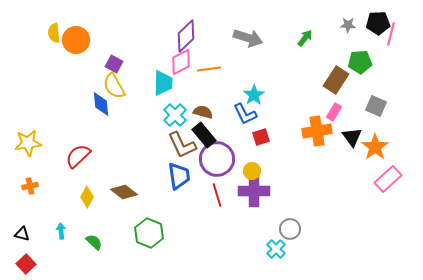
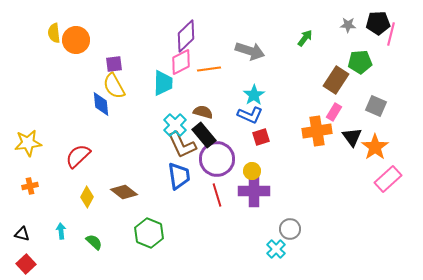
gray arrow at (248, 38): moved 2 px right, 13 px down
purple square at (114, 64): rotated 36 degrees counterclockwise
blue L-shape at (245, 114): moved 5 px right, 1 px down; rotated 40 degrees counterclockwise
cyan cross at (175, 115): moved 10 px down
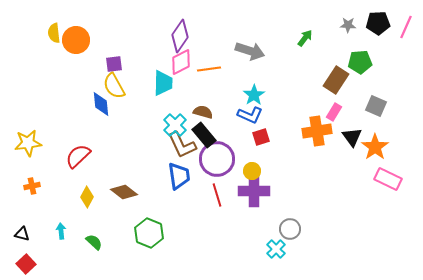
pink line at (391, 34): moved 15 px right, 7 px up; rotated 10 degrees clockwise
purple diamond at (186, 36): moved 6 px left; rotated 12 degrees counterclockwise
pink rectangle at (388, 179): rotated 68 degrees clockwise
orange cross at (30, 186): moved 2 px right
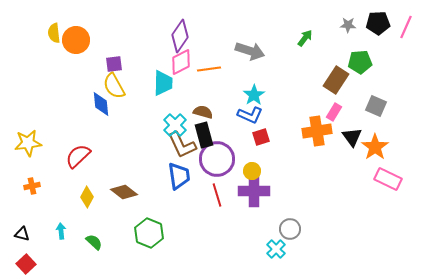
black rectangle at (204, 135): rotated 25 degrees clockwise
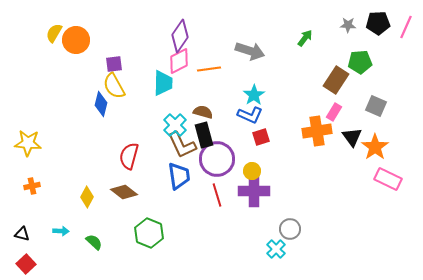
yellow semicircle at (54, 33): rotated 36 degrees clockwise
pink diamond at (181, 62): moved 2 px left, 1 px up
blue diamond at (101, 104): rotated 20 degrees clockwise
yellow star at (28, 143): rotated 12 degrees clockwise
red semicircle at (78, 156): moved 51 px right; rotated 32 degrees counterclockwise
cyan arrow at (61, 231): rotated 98 degrees clockwise
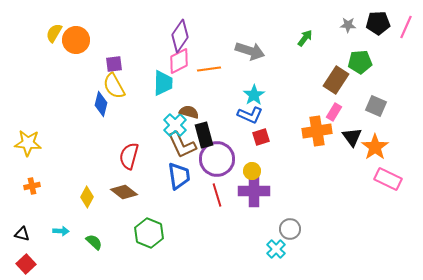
brown semicircle at (203, 112): moved 14 px left
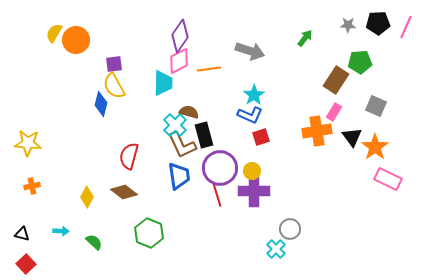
purple circle at (217, 159): moved 3 px right, 9 px down
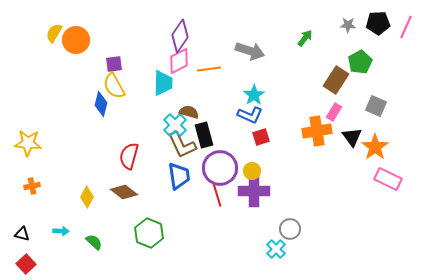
green pentagon at (360, 62): rotated 25 degrees counterclockwise
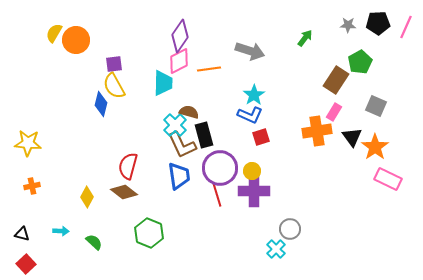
red semicircle at (129, 156): moved 1 px left, 10 px down
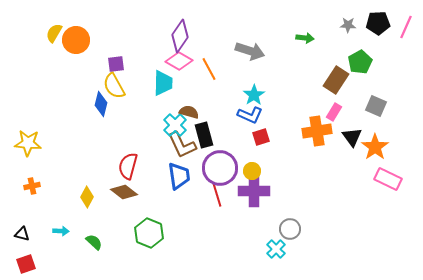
green arrow at (305, 38): rotated 60 degrees clockwise
pink diamond at (179, 61): rotated 56 degrees clockwise
purple square at (114, 64): moved 2 px right
orange line at (209, 69): rotated 70 degrees clockwise
red square at (26, 264): rotated 24 degrees clockwise
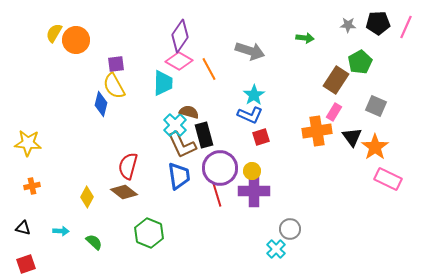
black triangle at (22, 234): moved 1 px right, 6 px up
